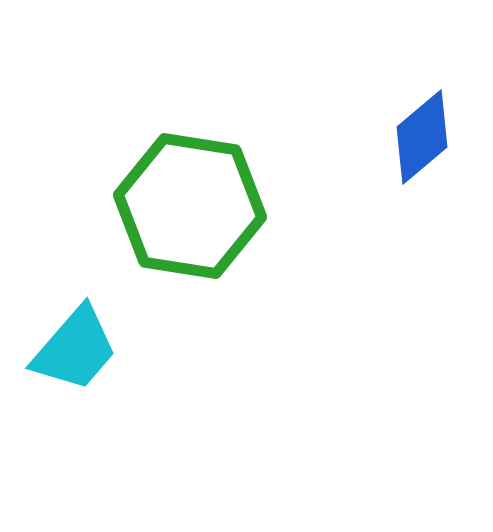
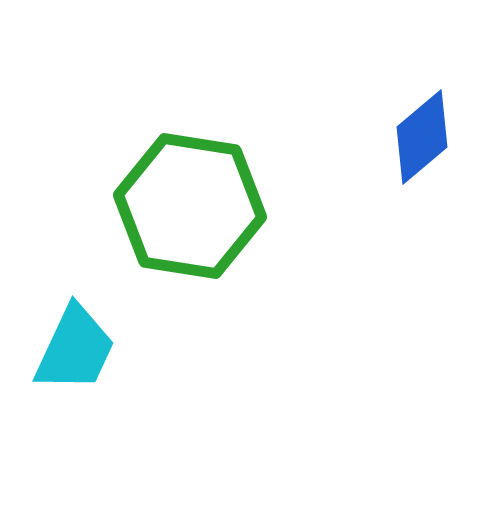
cyan trapezoid: rotated 16 degrees counterclockwise
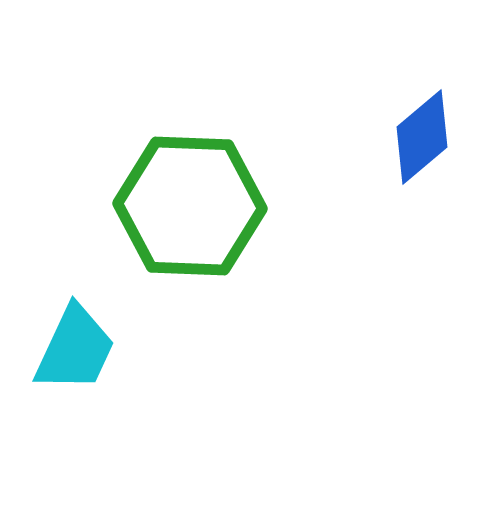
green hexagon: rotated 7 degrees counterclockwise
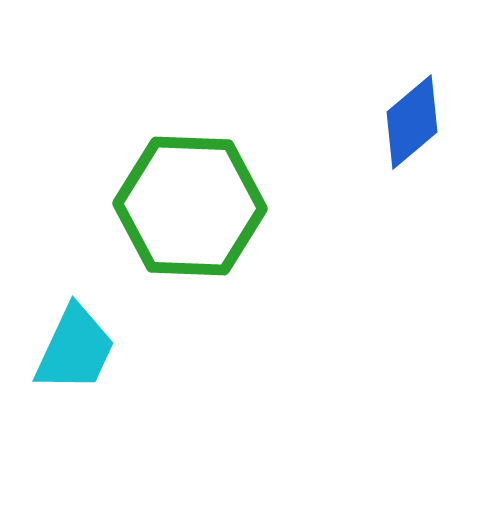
blue diamond: moved 10 px left, 15 px up
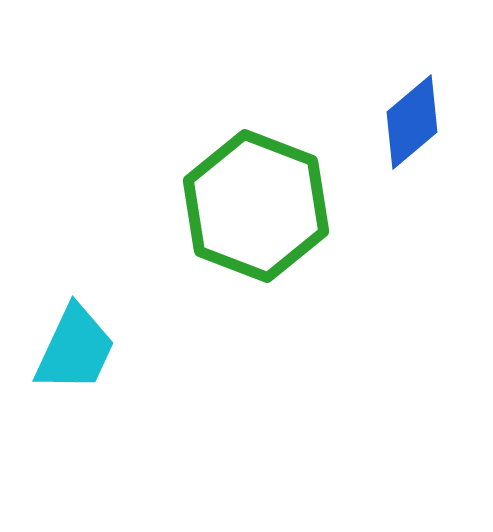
green hexagon: moved 66 px right; rotated 19 degrees clockwise
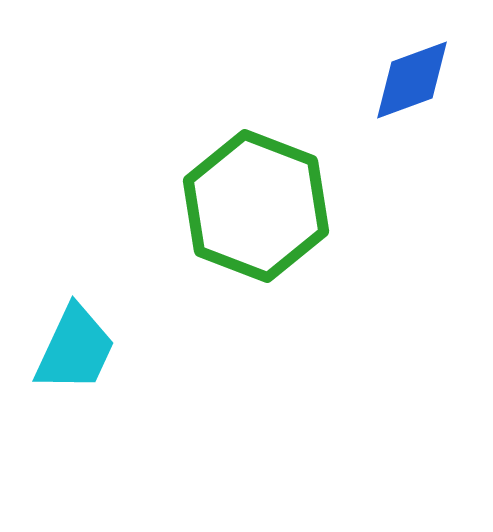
blue diamond: moved 42 px up; rotated 20 degrees clockwise
